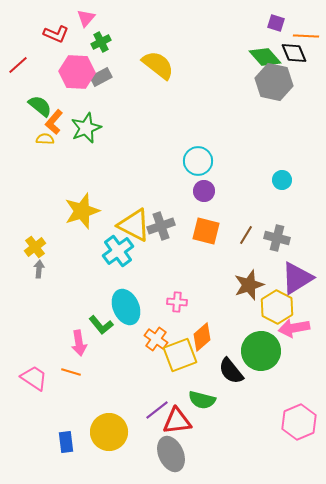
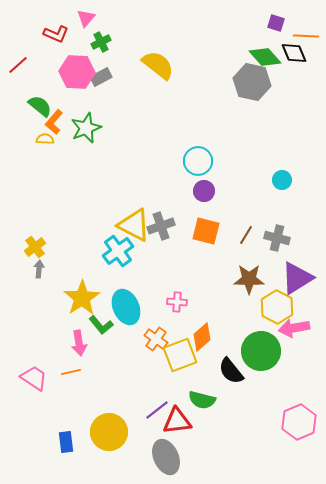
gray hexagon at (274, 82): moved 22 px left
yellow star at (82, 211): moved 87 px down; rotated 15 degrees counterclockwise
brown star at (249, 285): moved 6 px up; rotated 20 degrees clockwise
orange line at (71, 372): rotated 30 degrees counterclockwise
gray ellipse at (171, 454): moved 5 px left, 3 px down
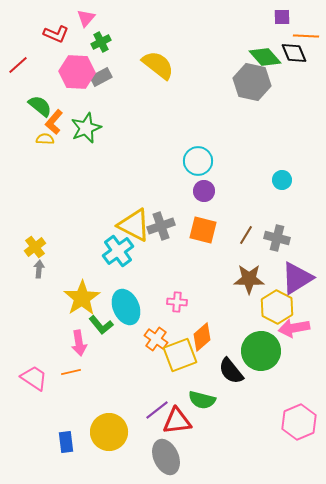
purple square at (276, 23): moved 6 px right, 6 px up; rotated 18 degrees counterclockwise
orange square at (206, 231): moved 3 px left, 1 px up
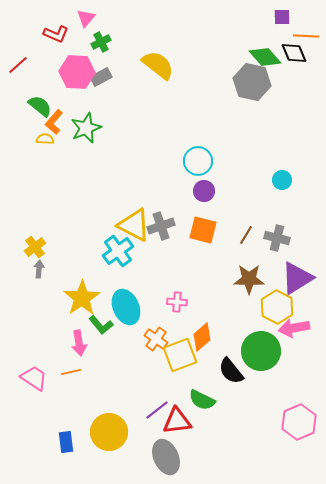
green semicircle at (202, 400): rotated 12 degrees clockwise
